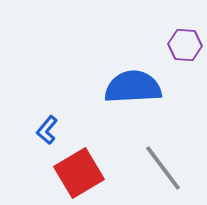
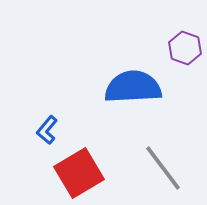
purple hexagon: moved 3 px down; rotated 16 degrees clockwise
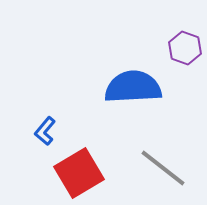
blue L-shape: moved 2 px left, 1 px down
gray line: rotated 15 degrees counterclockwise
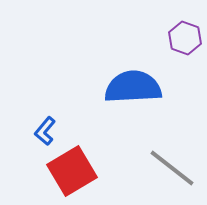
purple hexagon: moved 10 px up
gray line: moved 9 px right
red square: moved 7 px left, 2 px up
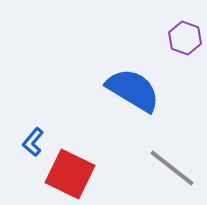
blue semicircle: moved 3 px down; rotated 34 degrees clockwise
blue L-shape: moved 12 px left, 11 px down
red square: moved 2 px left, 3 px down; rotated 33 degrees counterclockwise
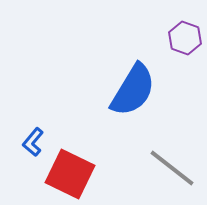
blue semicircle: rotated 90 degrees clockwise
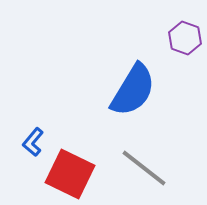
gray line: moved 28 px left
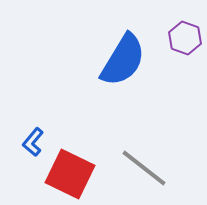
blue semicircle: moved 10 px left, 30 px up
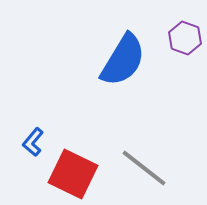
red square: moved 3 px right
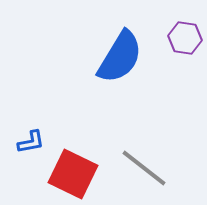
purple hexagon: rotated 12 degrees counterclockwise
blue semicircle: moved 3 px left, 3 px up
blue L-shape: moved 2 px left; rotated 140 degrees counterclockwise
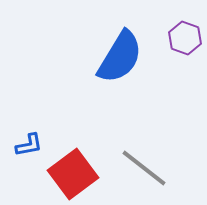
purple hexagon: rotated 12 degrees clockwise
blue L-shape: moved 2 px left, 3 px down
red square: rotated 27 degrees clockwise
